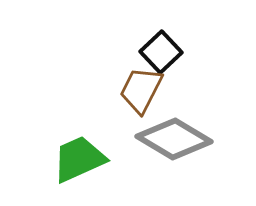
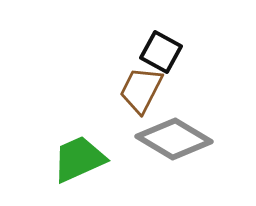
black square: rotated 18 degrees counterclockwise
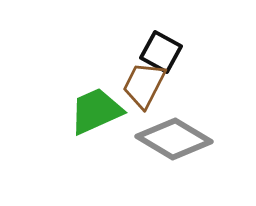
brown trapezoid: moved 3 px right, 5 px up
green trapezoid: moved 17 px right, 48 px up
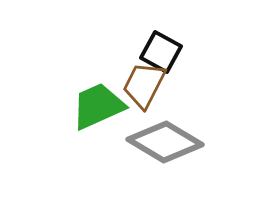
green trapezoid: moved 2 px right, 5 px up
gray diamond: moved 9 px left, 3 px down
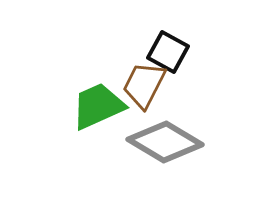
black square: moved 7 px right
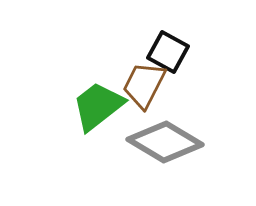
green trapezoid: rotated 14 degrees counterclockwise
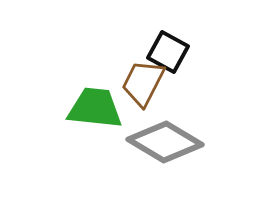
brown trapezoid: moved 1 px left, 2 px up
green trapezoid: moved 3 px left, 2 px down; rotated 44 degrees clockwise
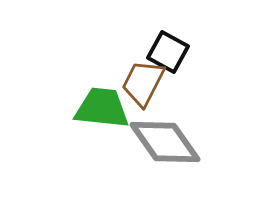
green trapezoid: moved 7 px right
gray diamond: rotated 24 degrees clockwise
